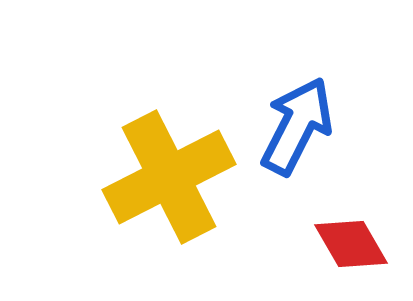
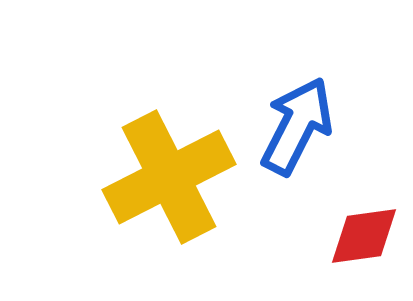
red diamond: moved 13 px right, 8 px up; rotated 68 degrees counterclockwise
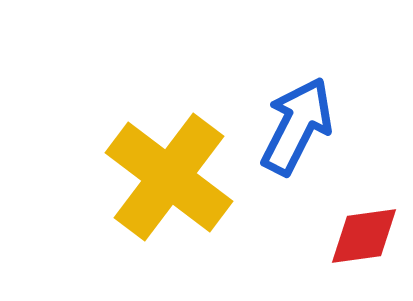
yellow cross: rotated 26 degrees counterclockwise
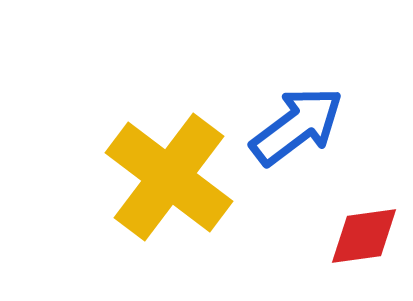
blue arrow: rotated 26 degrees clockwise
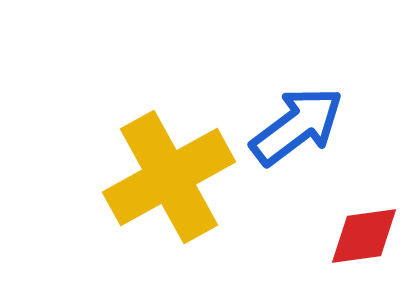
yellow cross: rotated 24 degrees clockwise
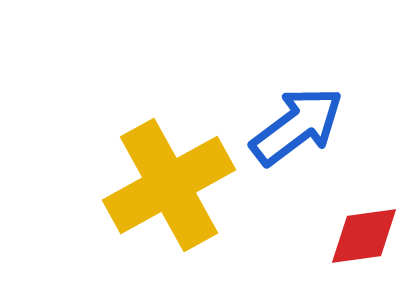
yellow cross: moved 8 px down
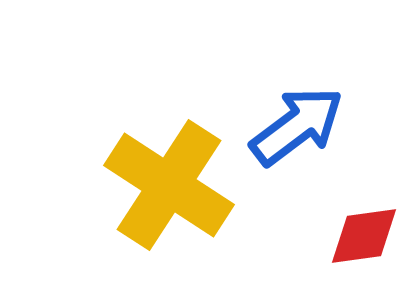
yellow cross: rotated 28 degrees counterclockwise
